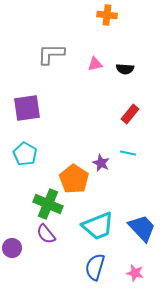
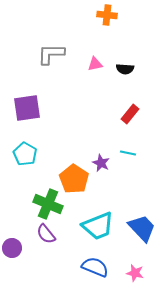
blue semicircle: rotated 96 degrees clockwise
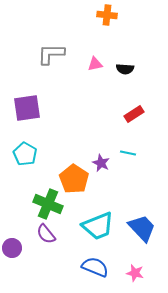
red rectangle: moved 4 px right; rotated 18 degrees clockwise
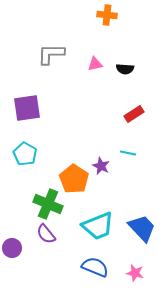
purple star: moved 3 px down
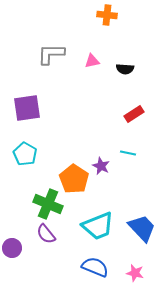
pink triangle: moved 3 px left, 3 px up
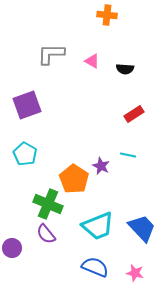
pink triangle: rotated 42 degrees clockwise
purple square: moved 3 px up; rotated 12 degrees counterclockwise
cyan line: moved 2 px down
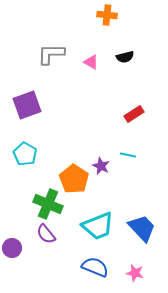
pink triangle: moved 1 px left, 1 px down
black semicircle: moved 12 px up; rotated 18 degrees counterclockwise
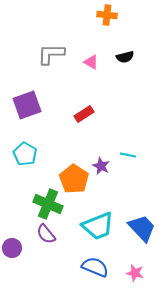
red rectangle: moved 50 px left
